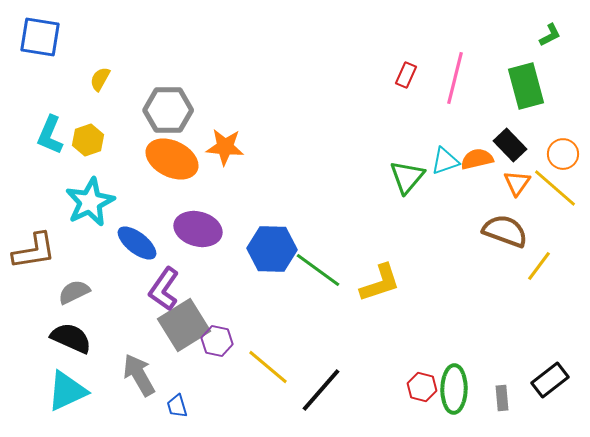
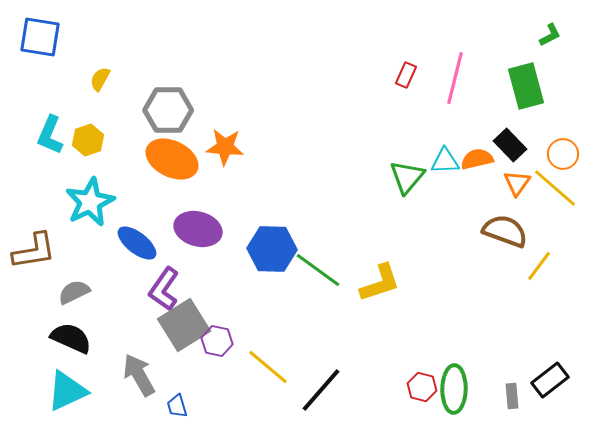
cyan triangle at (445, 161): rotated 16 degrees clockwise
gray rectangle at (502, 398): moved 10 px right, 2 px up
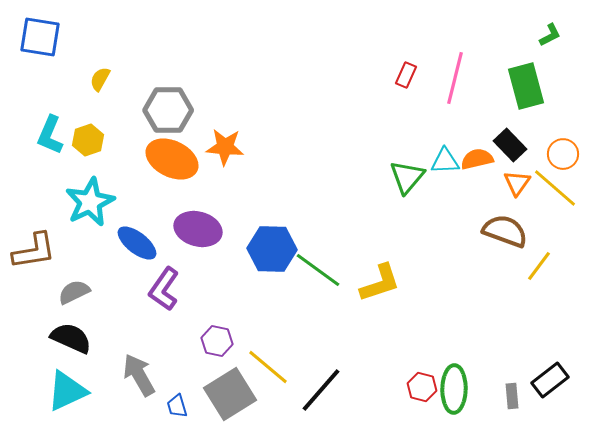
gray square at (184, 325): moved 46 px right, 69 px down
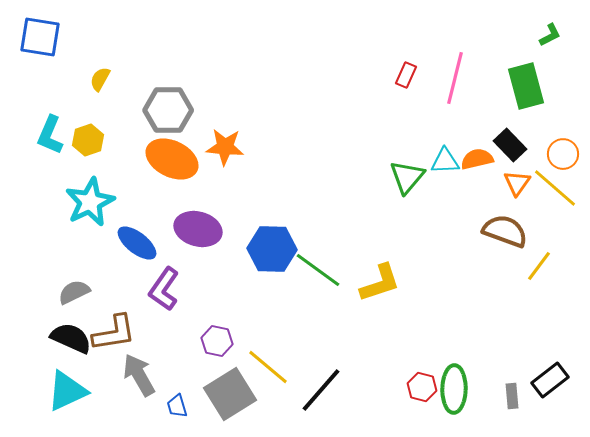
brown L-shape at (34, 251): moved 80 px right, 82 px down
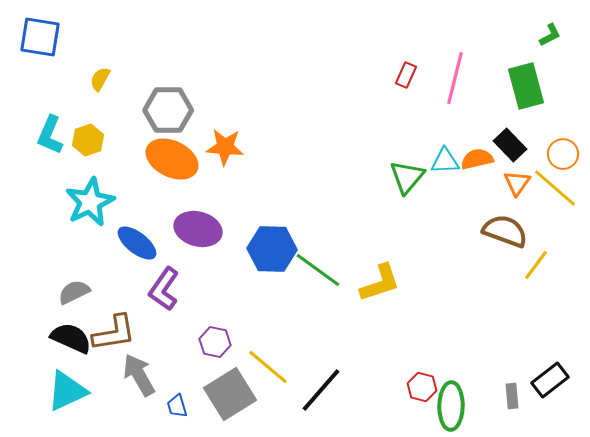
yellow line at (539, 266): moved 3 px left, 1 px up
purple hexagon at (217, 341): moved 2 px left, 1 px down
green ellipse at (454, 389): moved 3 px left, 17 px down
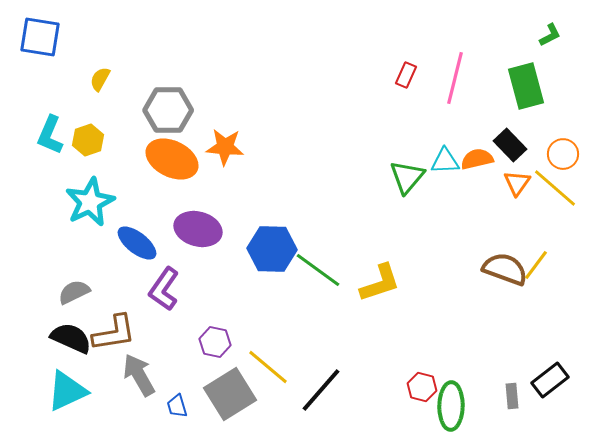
brown semicircle at (505, 231): moved 38 px down
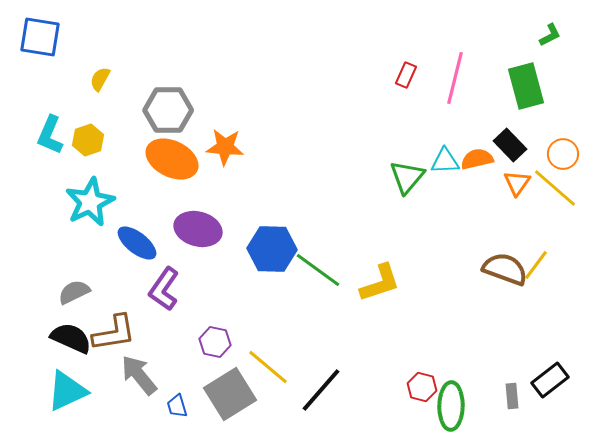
gray arrow at (139, 375): rotated 9 degrees counterclockwise
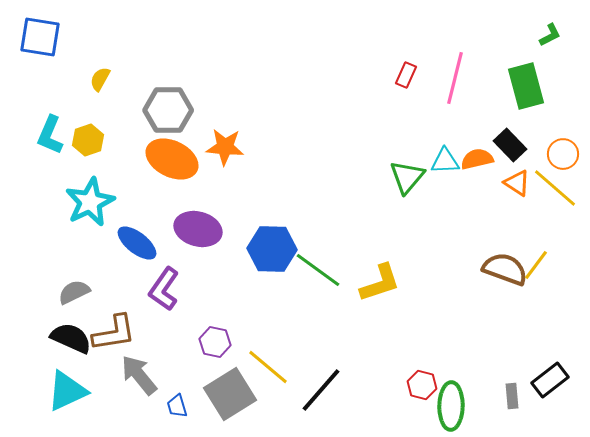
orange triangle at (517, 183): rotated 32 degrees counterclockwise
red hexagon at (422, 387): moved 2 px up
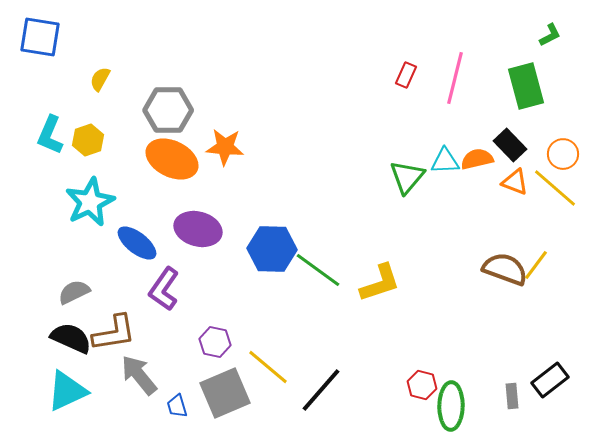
orange triangle at (517, 183): moved 2 px left, 1 px up; rotated 12 degrees counterclockwise
gray square at (230, 394): moved 5 px left, 1 px up; rotated 9 degrees clockwise
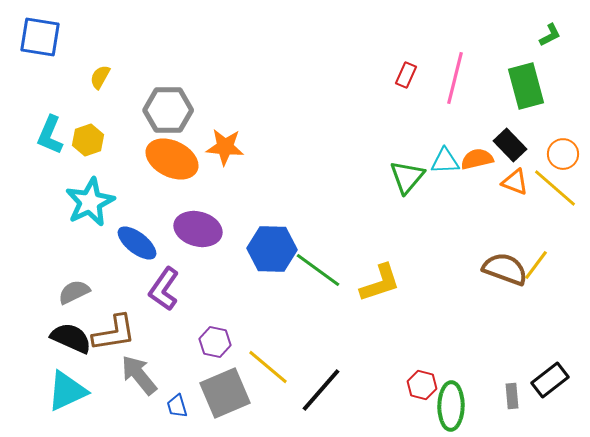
yellow semicircle at (100, 79): moved 2 px up
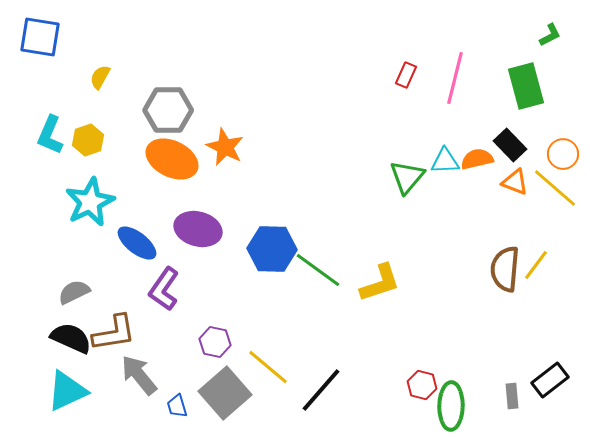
orange star at (225, 147): rotated 21 degrees clockwise
brown semicircle at (505, 269): rotated 105 degrees counterclockwise
gray square at (225, 393): rotated 18 degrees counterclockwise
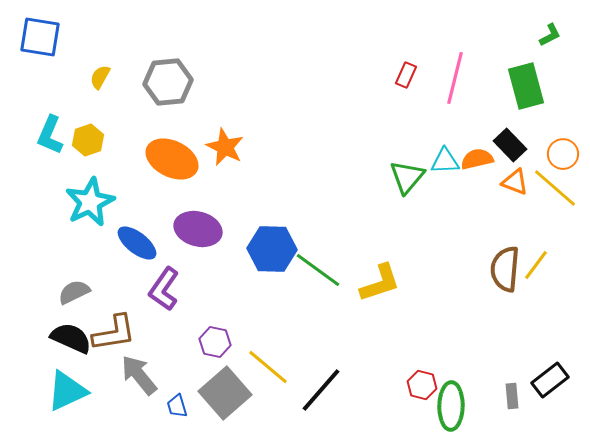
gray hexagon at (168, 110): moved 28 px up; rotated 6 degrees counterclockwise
